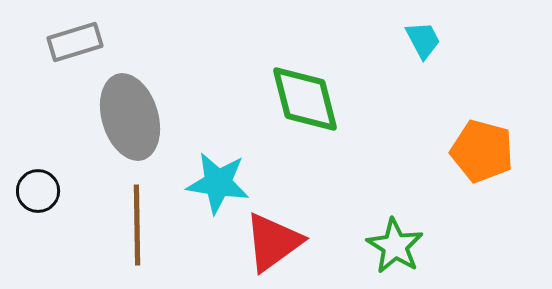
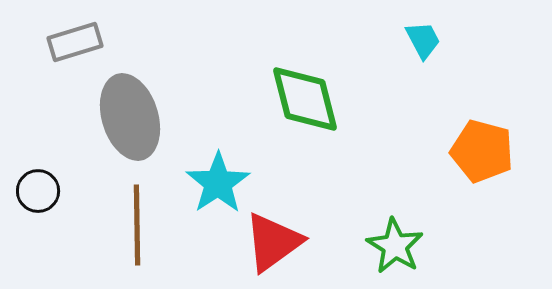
cyan star: rotated 30 degrees clockwise
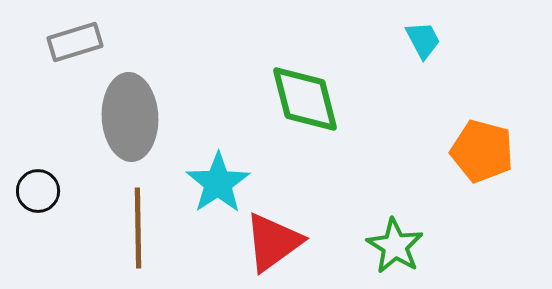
gray ellipse: rotated 14 degrees clockwise
brown line: moved 1 px right, 3 px down
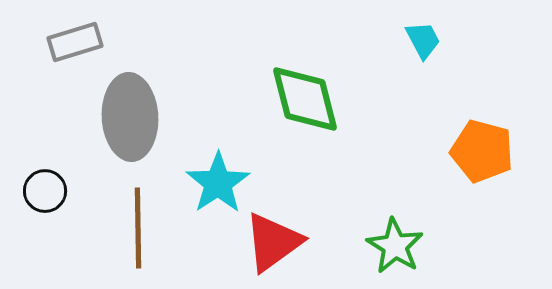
black circle: moved 7 px right
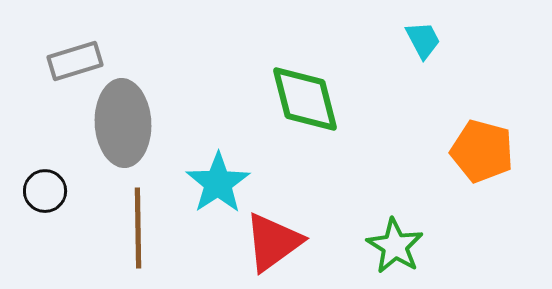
gray rectangle: moved 19 px down
gray ellipse: moved 7 px left, 6 px down
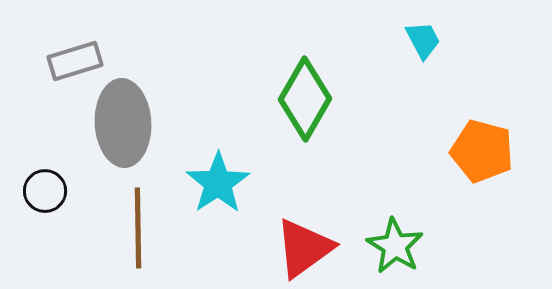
green diamond: rotated 44 degrees clockwise
red triangle: moved 31 px right, 6 px down
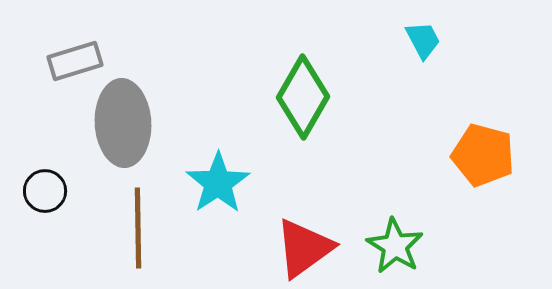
green diamond: moved 2 px left, 2 px up
orange pentagon: moved 1 px right, 4 px down
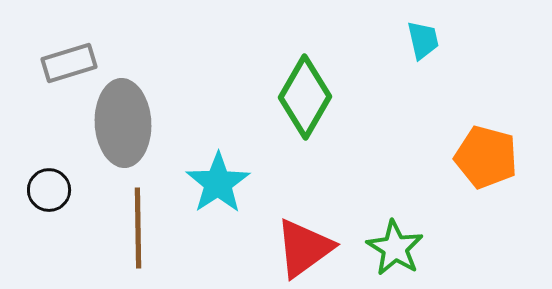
cyan trapezoid: rotated 15 degrees clockwise
gray rectangle: moved 6 px left, 2 px down
green diamond: moved 2 px right
orange pentagon: moved 3 px right, 2 px down
black circle: moved 4 px right, 1 px up
green star: moved 2 px down
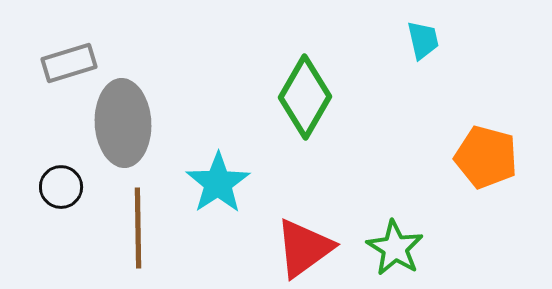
black circle: moved 12 px right, 3 px up
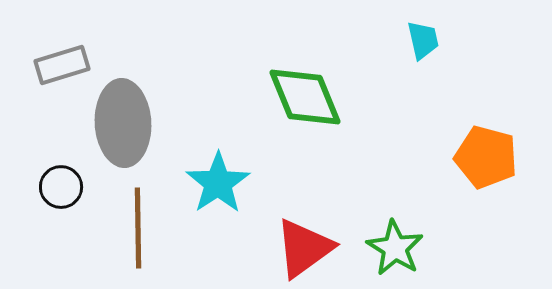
gray rectangle: moved 7 px left, 2 px down
green diamond: rotated 52 degrees counterclockwise
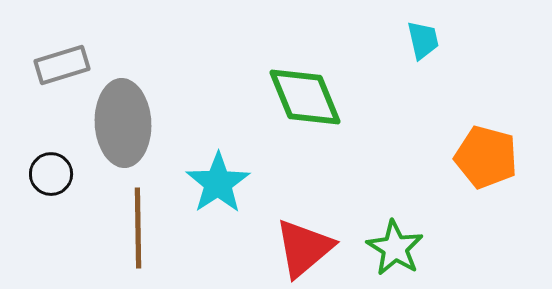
black circle: moved 10 px left, 13 px up
red triangle: rotated 4 degrees counterclockwise
